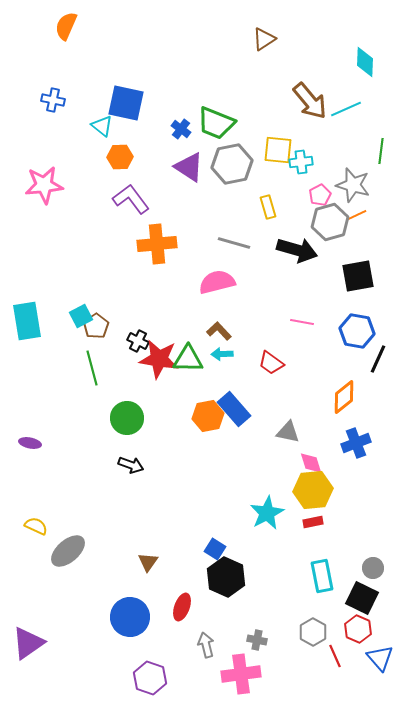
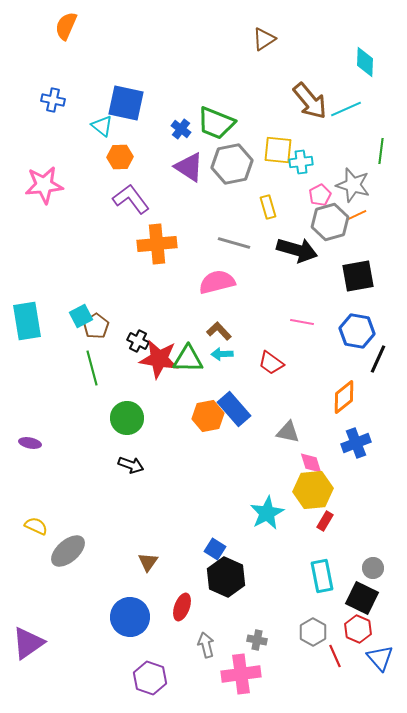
red rectangle at (313, 522): moved 12 px right, 1 px up; rotated 48 degrees counterclockwise
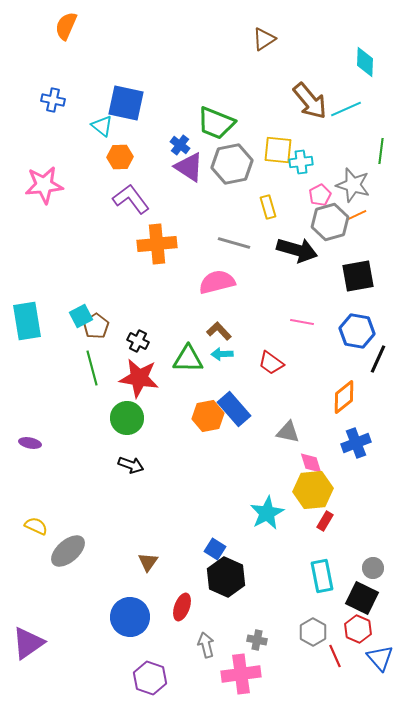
blue cross at (181, 129): moved 1 px left, 16 px down
red star at (159, 359): moved 20 px left, 19 px down
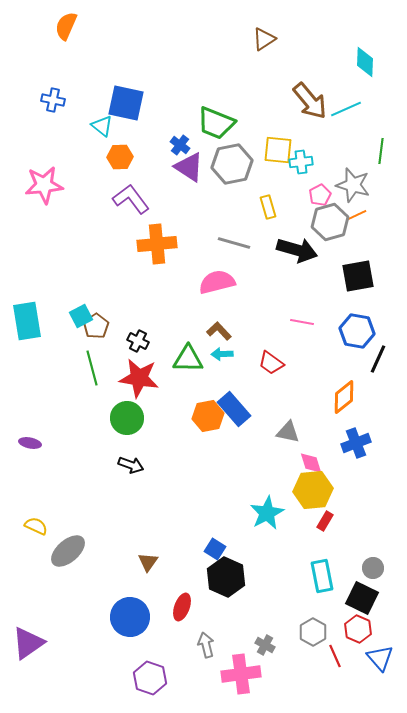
gray cross at (257, 640): moved 8 px right, 5 px down; rotated 18 degrees clockwise
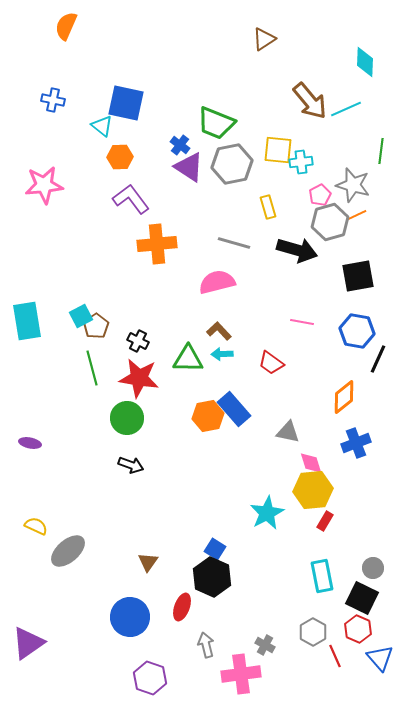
black hexagon at (226, 577): moved 14 px left
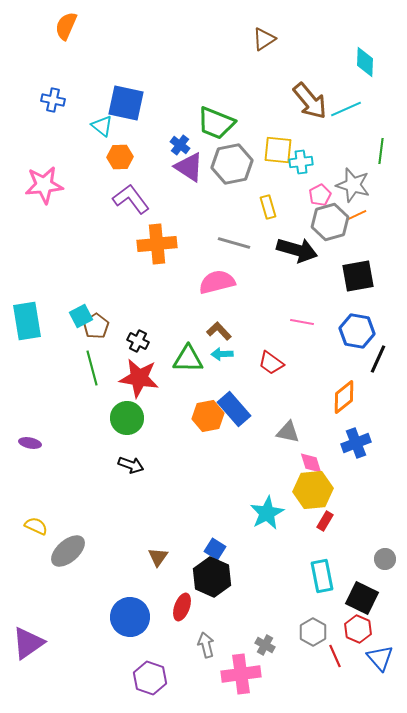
brown triangle at (148, 562): moved 10 px right, 5 px up
gray circle at (373, 568): moved 12 px right, 9 px up
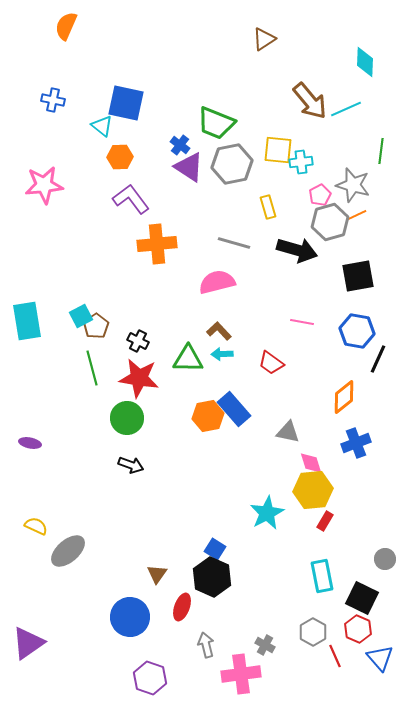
brown triangle at (158, 557): moved 1 px left, 17 px down
